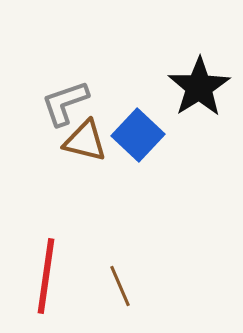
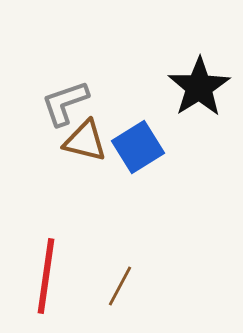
blue square: moved 12 px down; rotated 15 degrees clockwise
brown line: rotated 51 degrees clockwise
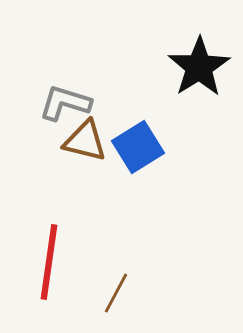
black star: moved 20 px up
gray L-shape: rotated 36 degrees clockwise
red line: moved 3 px right, 14 px up
brown line: moved 4 px left, 7 px down
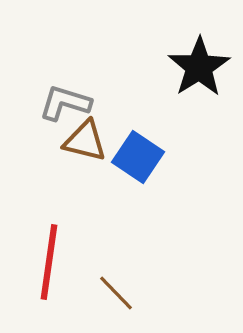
blue square: moved 10 px down; rotated 24 degrees counterclockwise
brown line: rotated 72 degrees counterclockwise
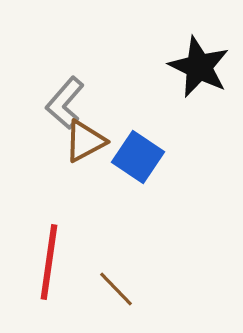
black star: rotated 14 degrees counterclockwise
gray L-shape: rotated 66 degrees counterclockwise
brown triangle: rotated 42 degrees counterclockwise
brown line: moved 4 px up
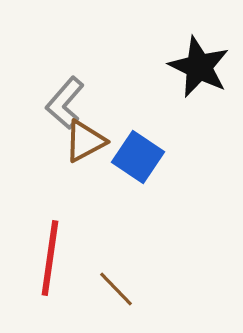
red line: moved 1 px right, 4 px up
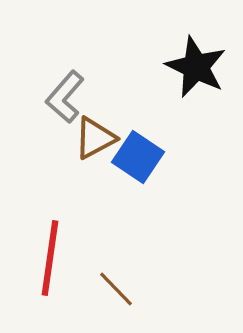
black star: moved 3 px left
gray L-shape: moved 6 px up
brown triangle: moved 10 px right, 3 px up
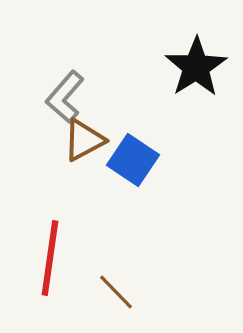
black star: rotated 14 degrees clockwise
brown triangle: moved 11 px left, 2 px down
blue square: moved 5 px left, 3 px down
brown line: moved 3 px down
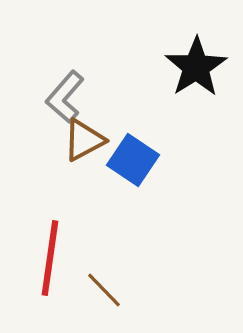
brown line: moved 12 px left, 2 px up
